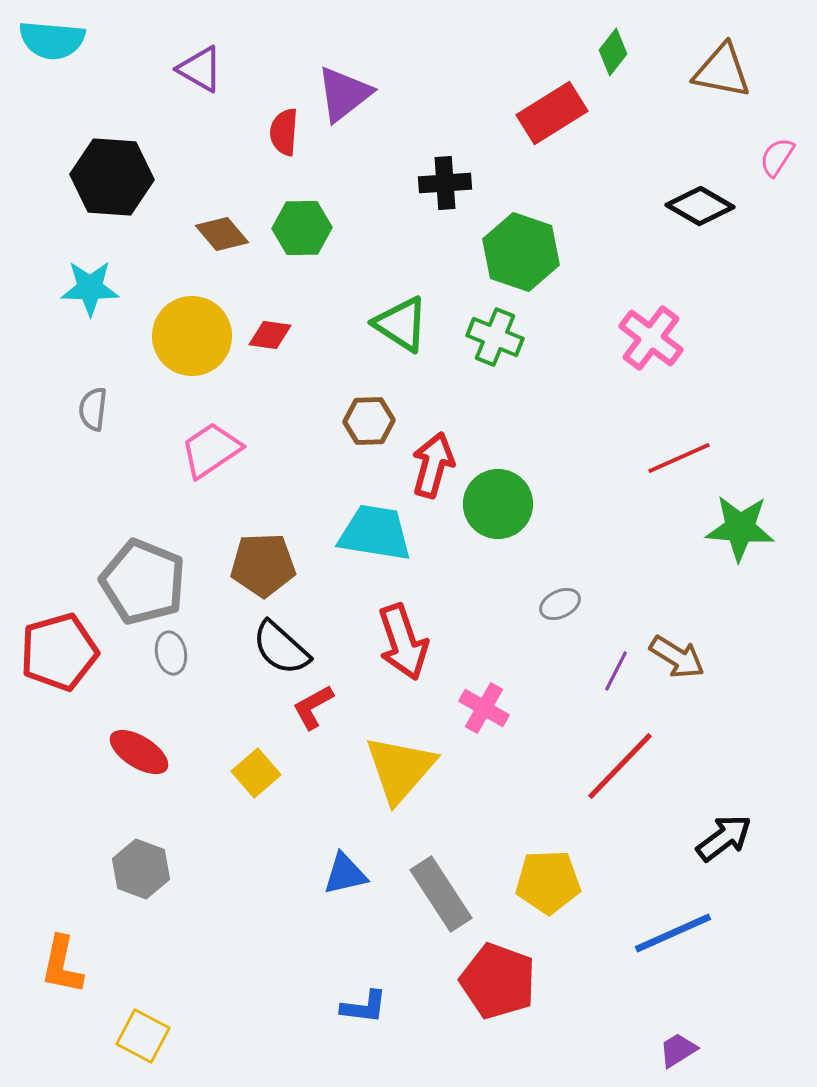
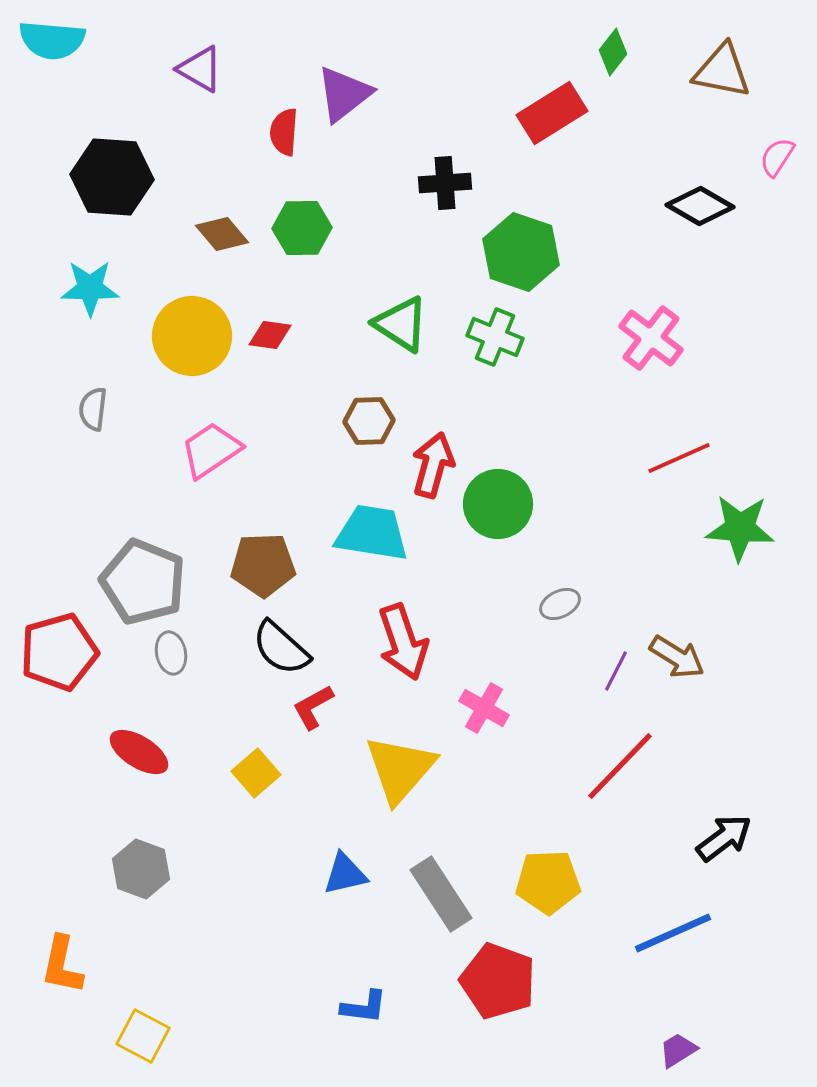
cyan trapezoid at (375, 533): moved 3 px left
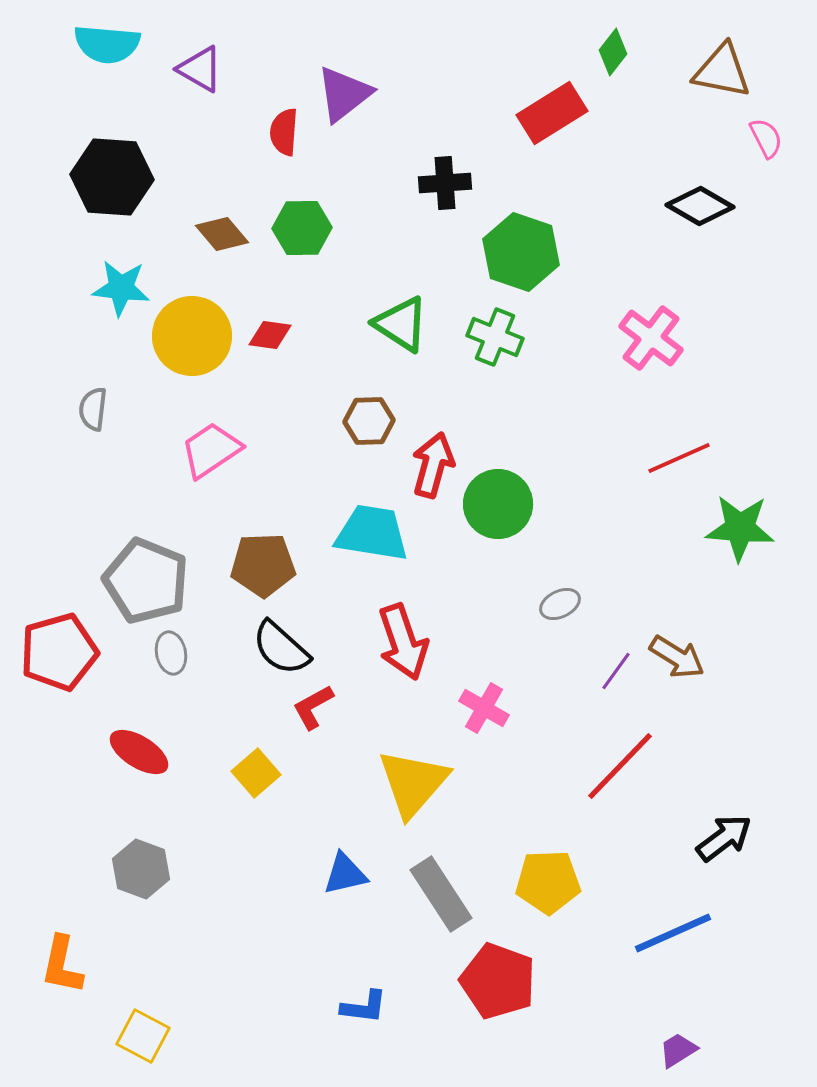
cyan semicircle at (52, 40): moved 55 px right, 4 px down
pink semicircle at (777, 157): moved 11 px left, 19 px up; rotated 120 degrees clockwise
cyan star at (90, 288): moved 31 px right; rotated 6 degrees clockwise
gray pentagon at (143, 582): moved 3 px right, 1 px up
purple line at (616, 671): rotated 9 degrees clockwise
yellow triangle at (400, 769): moved 13 px right, 14 px down
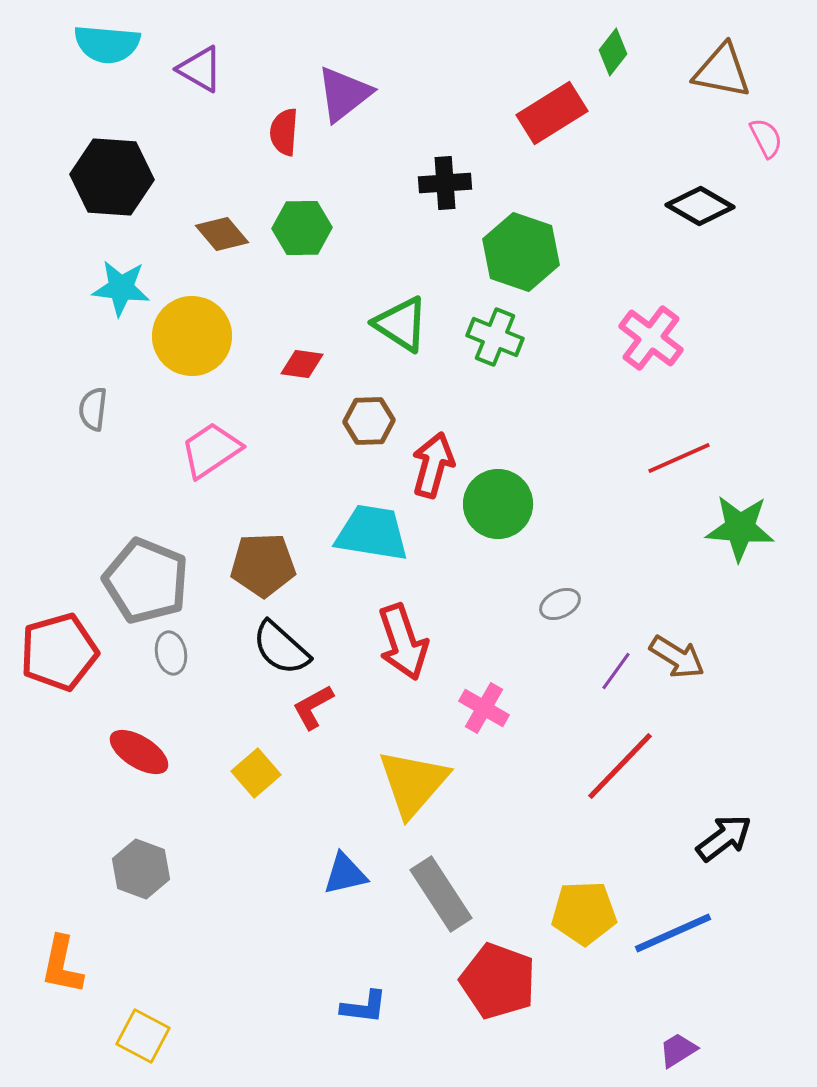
red diamond at (270, 335): moved 32 px right, 29 px down
yellow pentagon at (548, 882): moved 36 px right, 31 px down
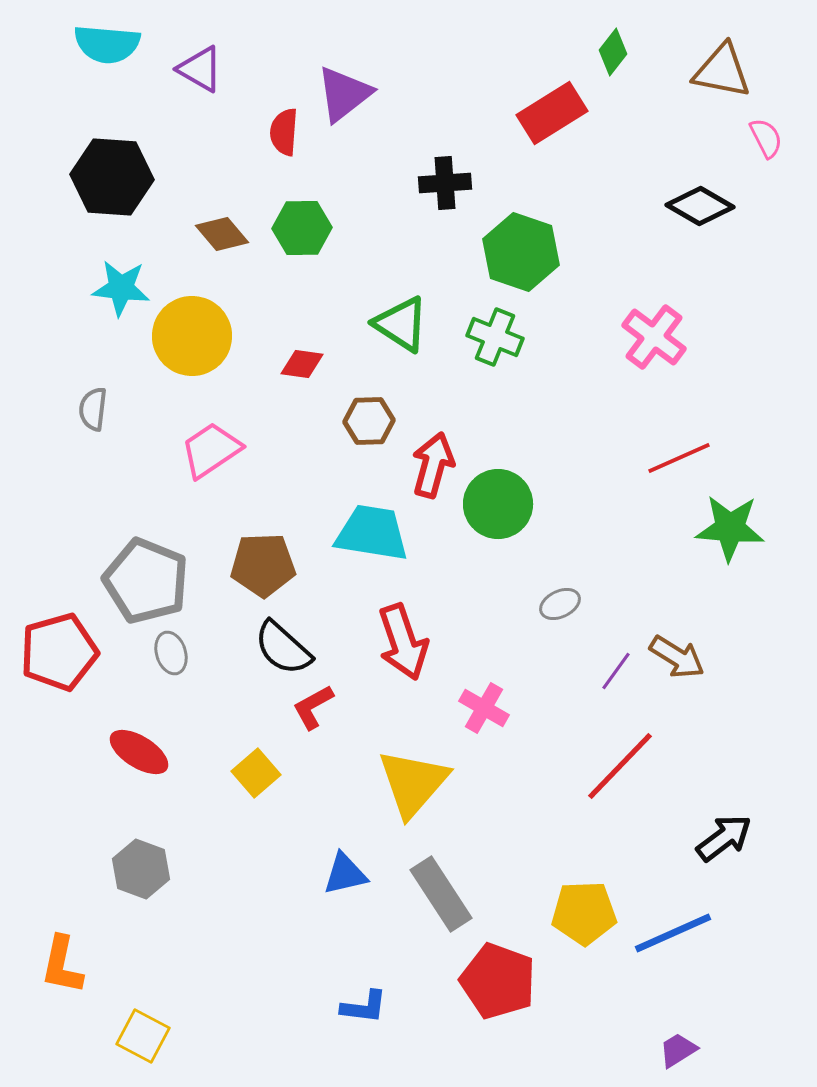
pink cross at (651, 338): moved 3 px right, 1 px up
green star at (740, 528): moved 10 px left
black semicircle at (281, 648): moved 2 px right
gray ellipse at (171, 653): rotated 6 degrees counterclockwise
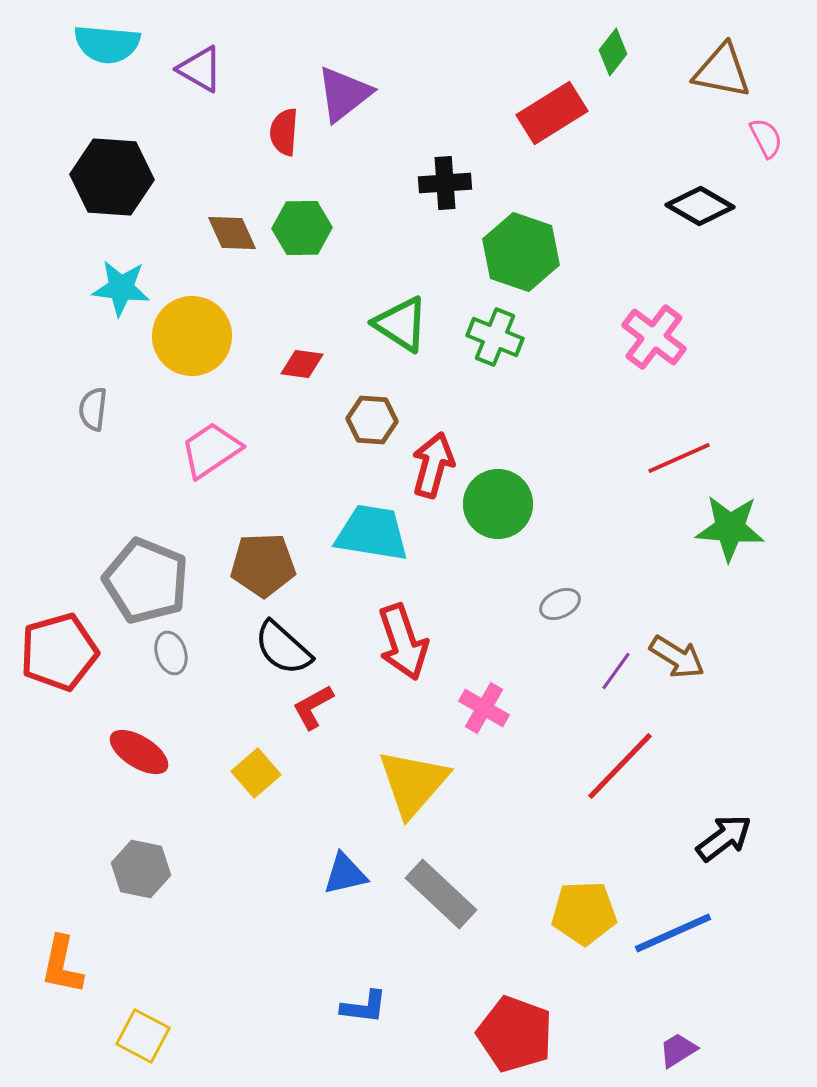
brown diamond at (222, 234): moved 10 px right, 1 px up; rotated 16 degrees clockwise
brown hexagon at (369, 421): moved 3 px right, 1 px up; rotated 6 degrees clockwise
gray hexagon at (141, 869): rotated 8 degrees counterclockwise
gray rectangle at (441, 894): rotated 14 degrees counterclockwise
red pentagon at (498, 981): moved 17 px right, 53 px down
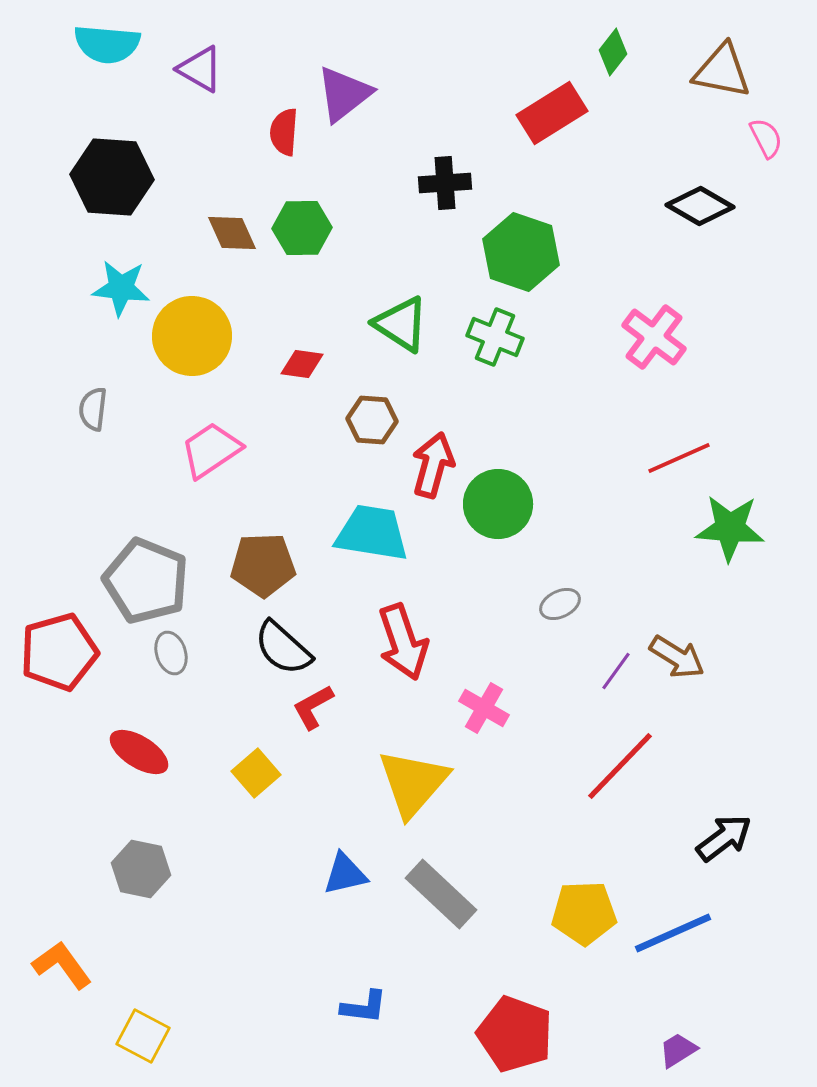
orange L-shape at (62, 965): rotated 132 degrees clockwise
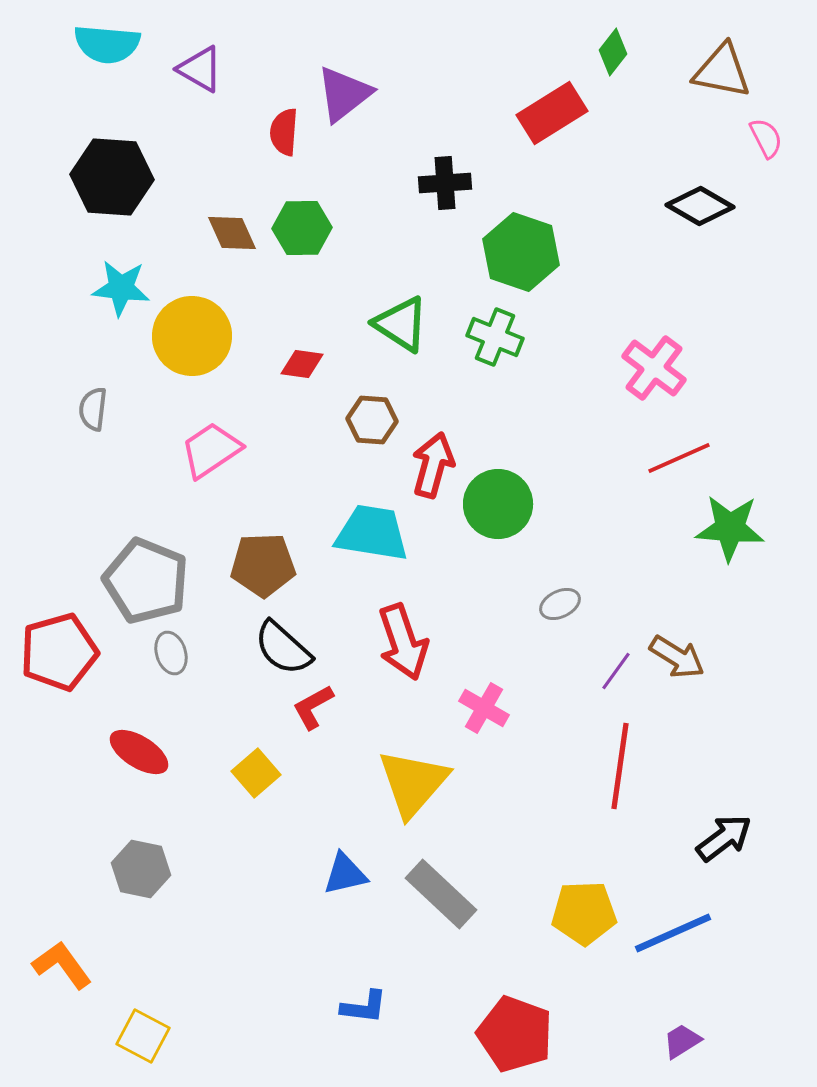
pink cross at (654, 337): moved 31 px down
red line at (620, 766): rotated 36 degrees counterclockwise
purple trapezoid at (678, 1050): moved 4 px right, 9 px up
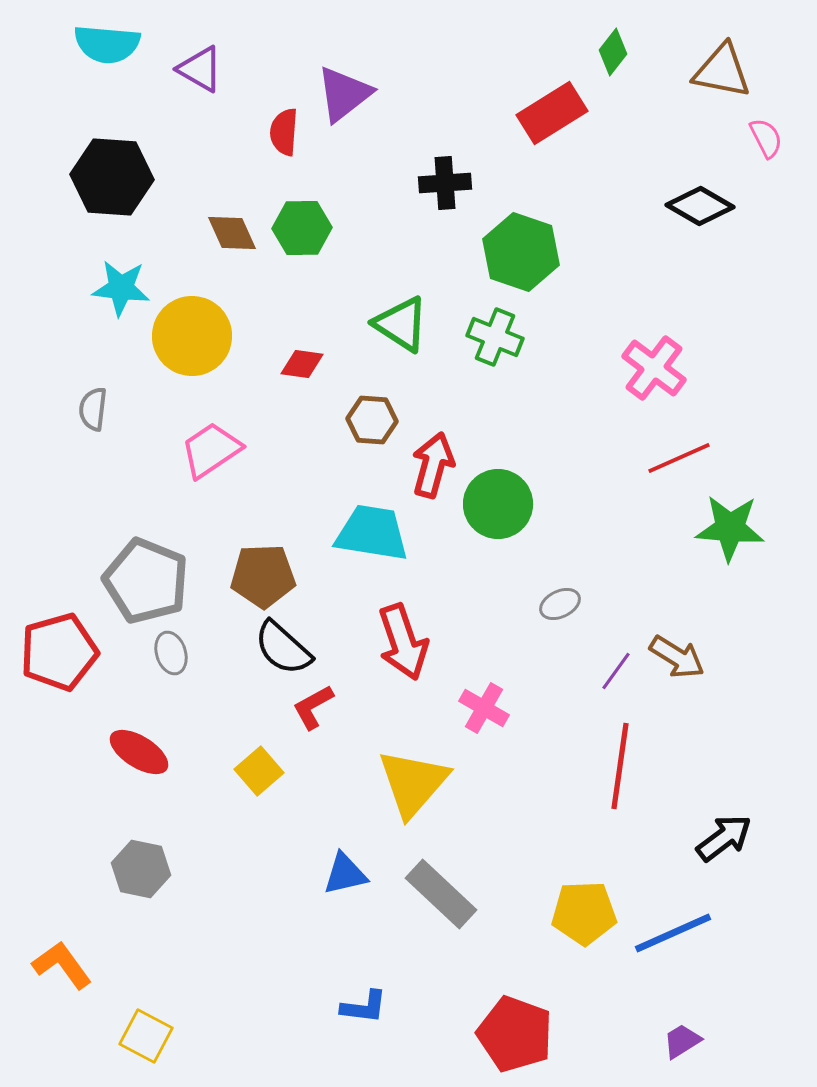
brown pentagon at (263, 565): moved 11 px down
yellow square at (256, 773): moved 3 px right, 2 px up
yellow square at (143, 1036): moved 3 px right
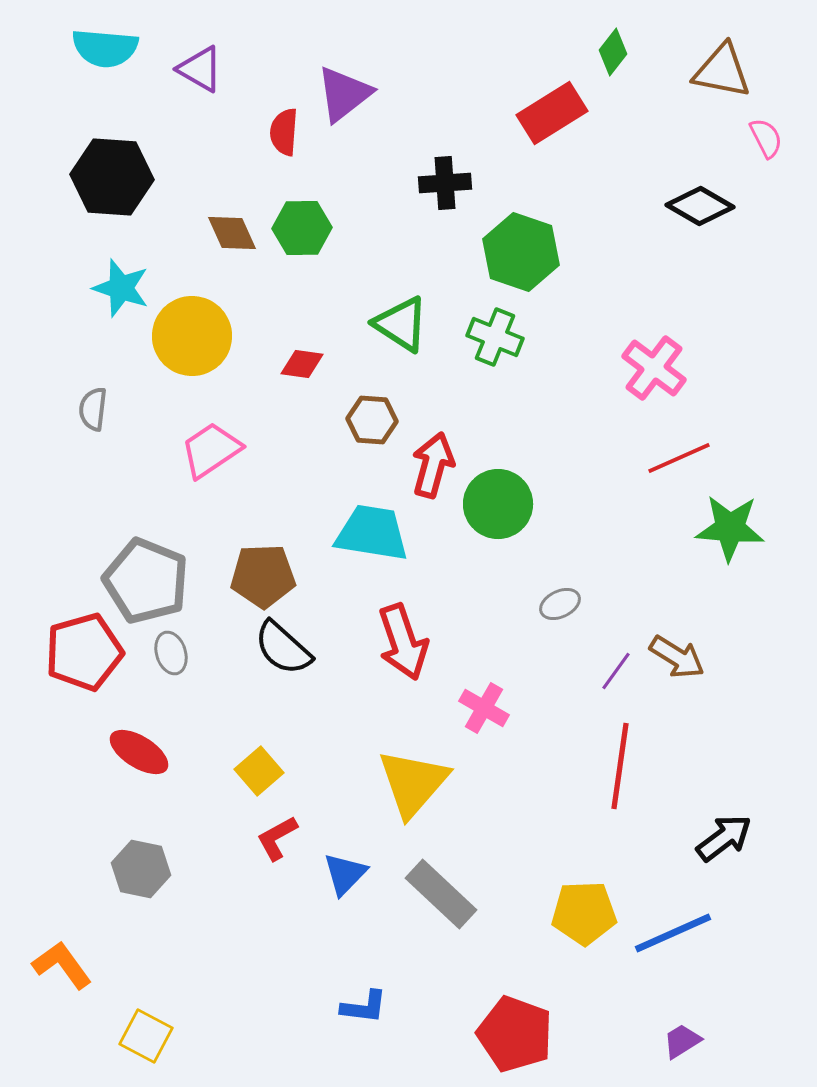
cyan semicircle at (107, 44): moved 2 px left, 4 px down
cyan star at (121, 288): rotated 12 degrees clockwise
red pentagon at (59, 652): moved 25 px right
red L-shape at (313, 707): moved 36 px left, 131 px down
blue triangle at (345, 874): rotated 33 degrees counterclockwise
